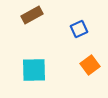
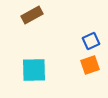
blue square: moved 12 px right, 12 px down
orange square: rotated 18 degrees clockwise
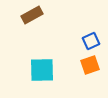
cyan square: moved 8 px right
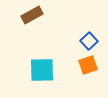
blue square: moved 2 px left; rotated 18 degrees counterclockwise
orange square: moved 2 px left
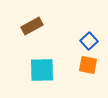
brown rectangle: moved 11 px down
orange square: rotated 30 degrees clockwise
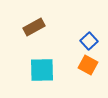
brown rectangle: moved 2 px right, 1 px down
orange square: rotated 18 degrees clockwise
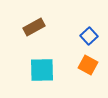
blue square: moved 5 px up
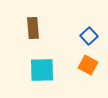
brown rectangle: moved 1 px left, 1 px down; rotated 65 degrees counterclockwise
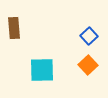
brown rectangle: moved 19 px left
orange square: rotated 18 degrees clockwise
